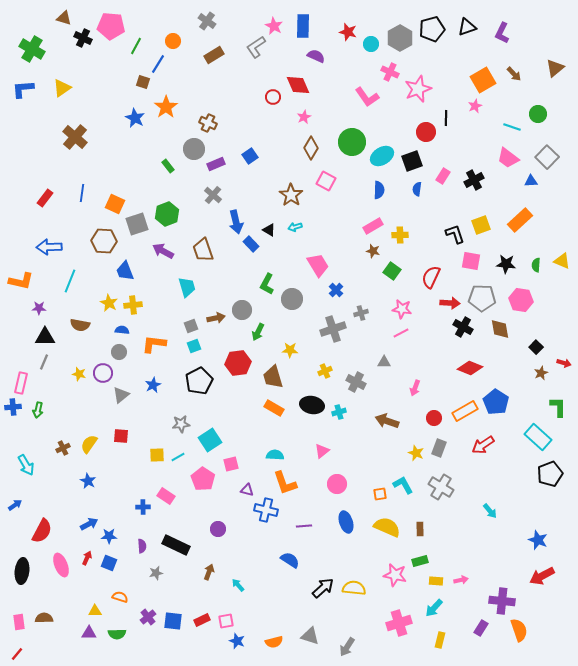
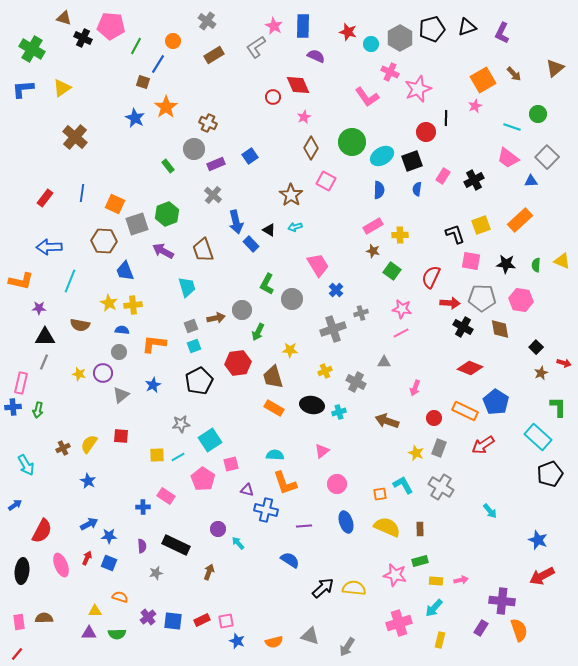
orange rectangle at (465, 411): rotated 55 degrees clockwise
cyan arrow at (238, 585): moved 42 px up
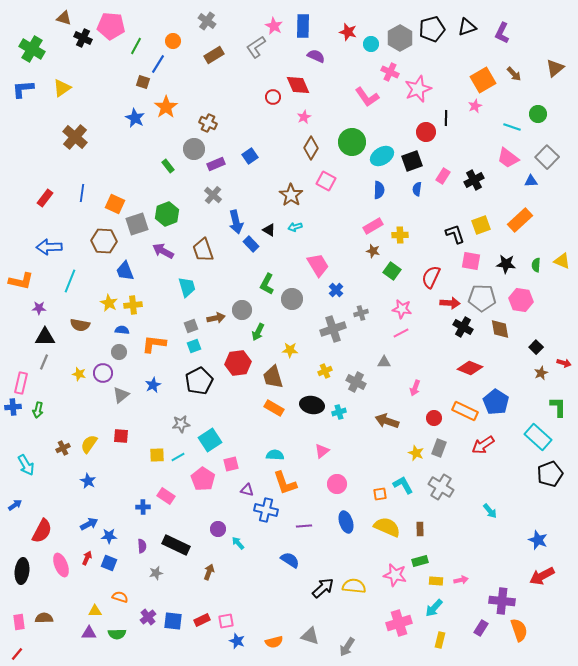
yellow semicircle at (354, 588): moved 2 px up
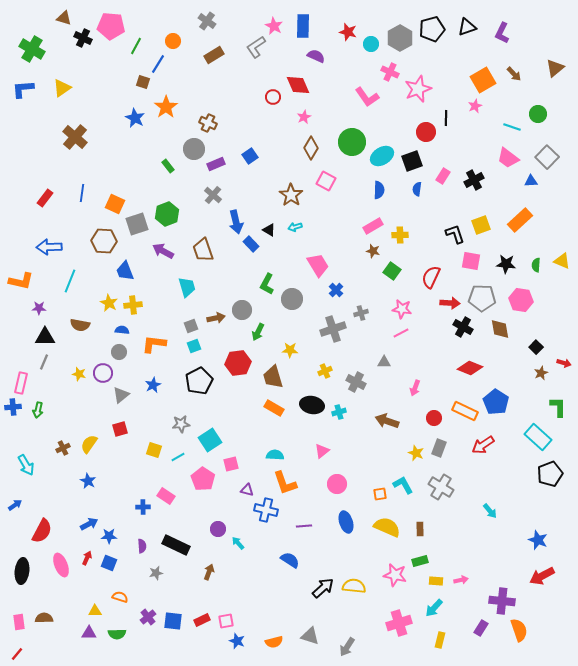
red square at (121, 436): moved 1 px left, 7 px up; rotated 21 degrees counterclockwise
yellow square at (157, 455): moved 3 px left, 5 px up; rotated 21 degrees clockwise
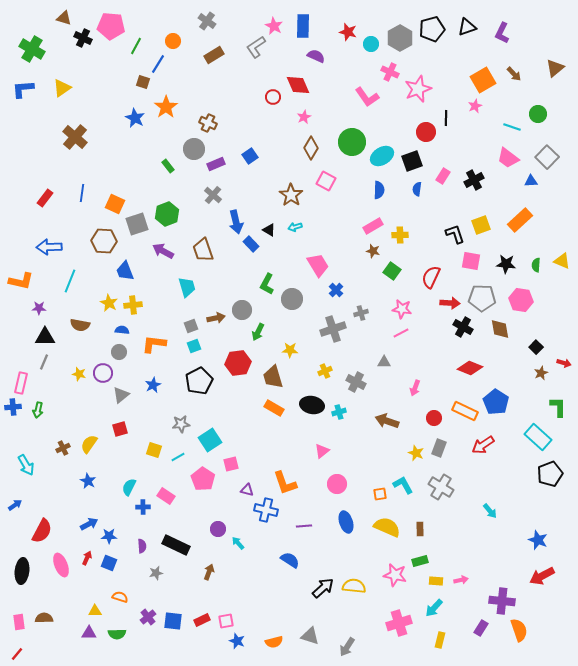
cyan semicircle at (275, 455): moved 146 px left, 32 px down; rotated 66 degrees counterclockwise
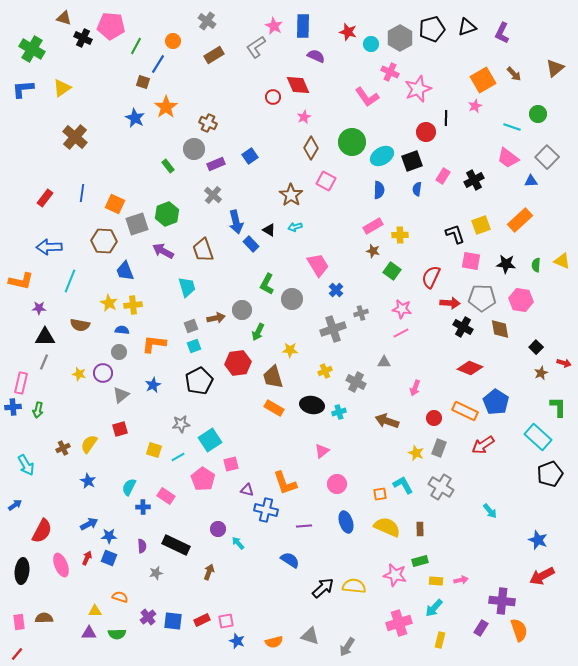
blue square at (109, 563): moved 5 px up
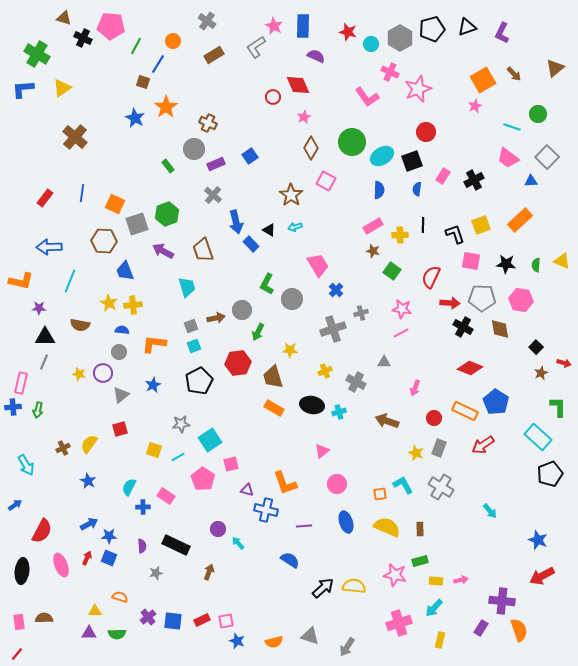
green cross at (32, 49): moved 5 px right, 5 px down
black line at (446, 118): moved 23 px left, 107 px down
